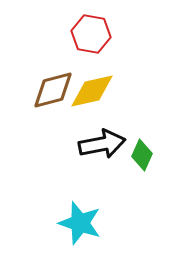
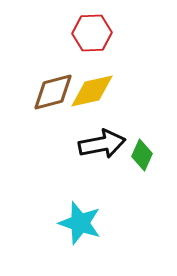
red hexagon: moved 1 px right, 1 px up; rotated 12 degrees counterclockwise
brown diamond: moved 2 px down
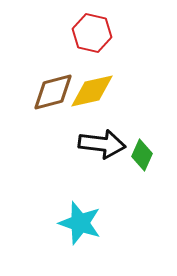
red hexagon: rotated 15 degrees clockwise
black arrow: rotated 18 degrees clockwise
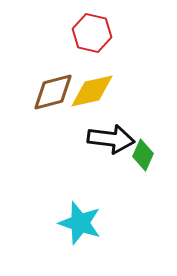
black arrow: moved 9 px right, 5 px up
green diamond: moved 1 px right
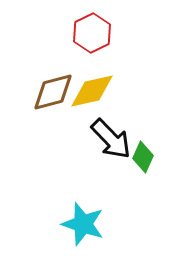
red hexagon: rotated 21 degrees clockwise
black arrow: rotated 39 degrees clockwise
green diamond: moved 2 px down
cyan star: moved 3 px right, 1 px down
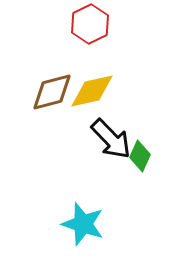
red hexagon: moved 2 px left, 9 px up
brown diamond: moved 1 px left
green diamond: moved 3 px left, 1 px up
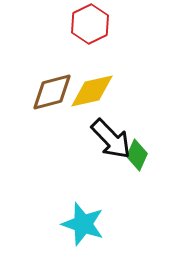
green diamond: moved 3 px left, 1 px up
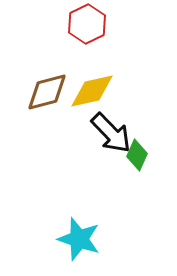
red hexagon: moved 3 px left
brown diamond: moved 5 px left
black arrow: moved 6 px up
cyan star: moved 4 px left, 15 px down
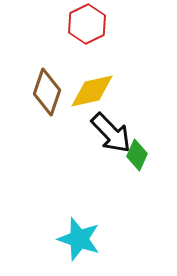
brown diamond: rotated 57 degrees counterclockwise
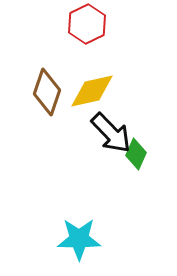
green diamond: moved 1 px left, 1 px up
cyan star: rotated 18 degrees counterclockwise
